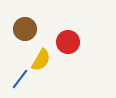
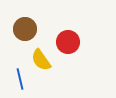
yellow semicircle: rotated 115 degrees clockwise
blue line: rotated 50 degrees counterclockwise
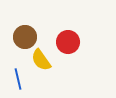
brown circle: moved 8 px down
blue line: moved 2 px left
